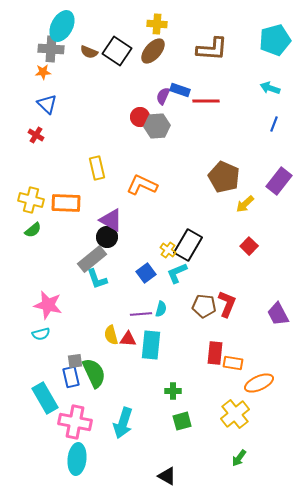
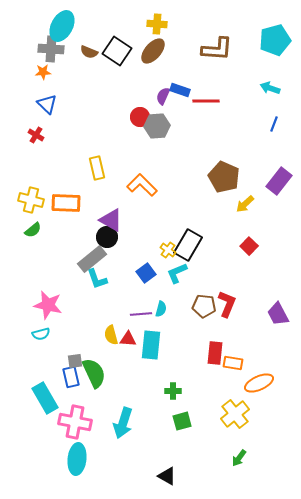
brown L-shape at (212, 49): moved 5 px right
orange L-shape at (142, 185): rotated 20 degrees clockwise
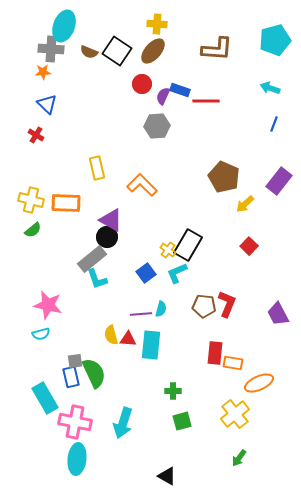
cyan ellipse at (62, 26): moved 2 px right; rotated 8 degrees counterclockwise
red circle at (140, 117): moved 2 px right, 33 px up
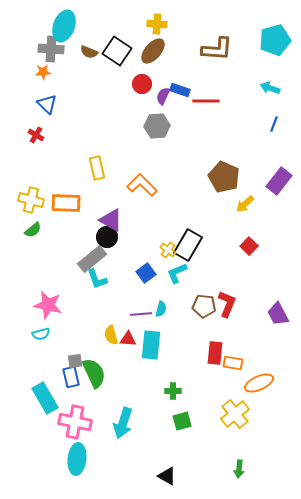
green arrow at (239, 458): moved 11 px down; rotated 30 degrees counterclockwise
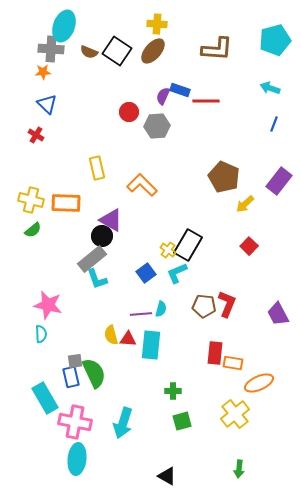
red circle at (142, 84): moved 13 px left, 28 px down
black circle at (107, 237): moved 5 px left, 1 px up
cyan semicircle at (41, 334): rotated 78 degrees counterclockwise
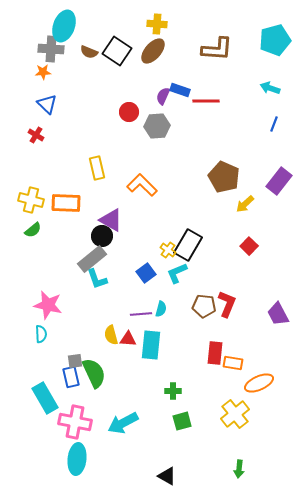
cyan arrow at (123, 423): rotated 44 degrees clockwise
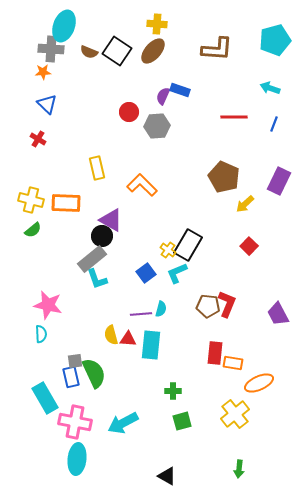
red line at (206, 101): moved 28 px right, 16 px down
red cross at (36, 135): moved 2 px right, 4 px down
purple rectangle at (279, 181): rotated 12 degrees counterclockwise
brown pentagon at (204, 306): moved 4 px right
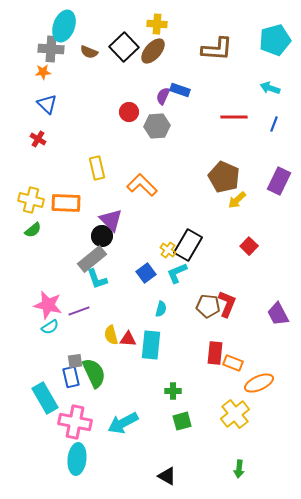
black square at (117, 51): moved 7 px right, 4 px up; rotated 12 degrees clockwise
yellow arrow at (245, 204): moved 8 px left, 4 px up
purple triangle at (111, 220): rotated 15 degrees clockwise
purple line at (141, 314): moved 62 px left, 3 px up; rotated 15 degrees counterclockwise
cyan semicircle at (41, 334): moved 9 px right, 7 px up; rotated 60 degrees clockwise
orange rectangle at (233, 363): rotated 12 degrees clockwise
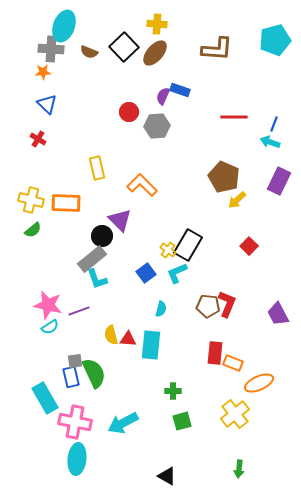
brown ellipse at (153, 51): moved 2 px right, 2 px down
cyan arrow at (270, 88): moved 54 px down
purple triangle at (111, 220): moved 9 px right
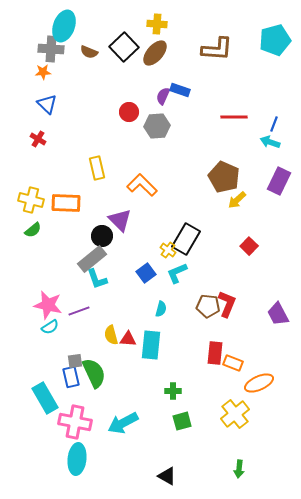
black rectangle at (188, 245): moved 2 px left, 6 px up
